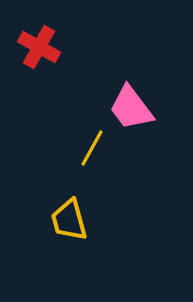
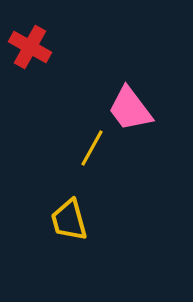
red cross: moved 9 px left
pink trapezoid: moved 1 px left, 1 px down
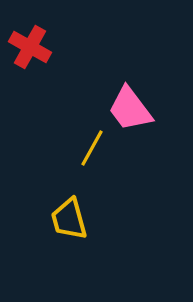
yellow trapezoid: moved 1 px up
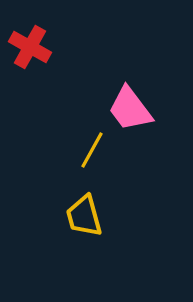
yellow line: moved 2 px down
yellow trapezoid: moved 15 px right, 3 px up
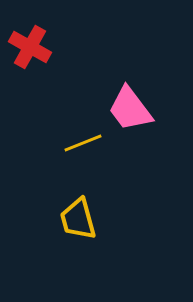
yellow line: moved 9 px left, 7 px up; rotated 39 degrees clockwise
yellow trapezoid: moved 6 px left, 3 px down
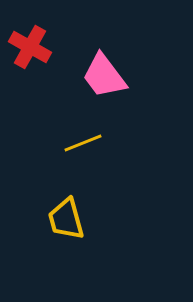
pink trapezoid: moved 26 px left, 33 px up
yellow trapezoid: moved 12 px left
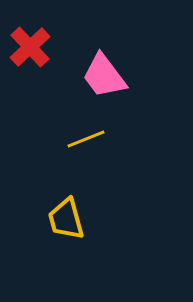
red cross: rotated 18 degrees clockwise
yellow line: moved 3 px right, 4 px up
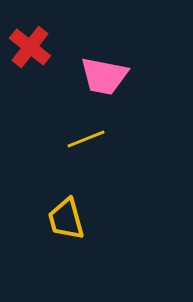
red cross: rotated 9 degrees counterclockwise
pink trapezoid: rotated 42 degrees counterclockwise
